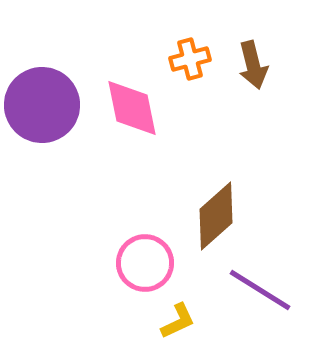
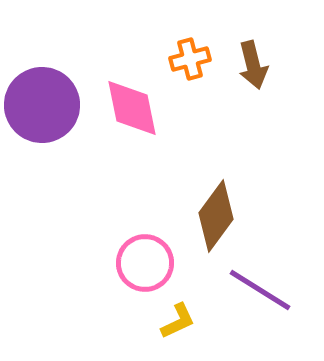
brown diamond: rotated 12 degrees counterclockwise
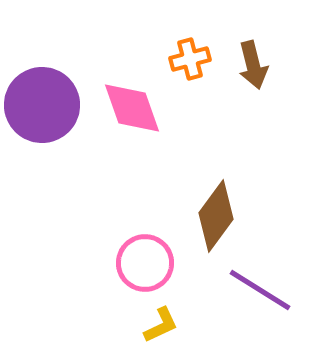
pink diamond: rotated 8 degrees counterclockwise
yellow L-shape: moved 17 px left, 4 px down
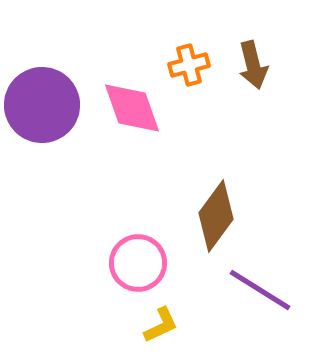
orange cross: moved 1 px left, 6 px down
pink circle: moved 7 px left
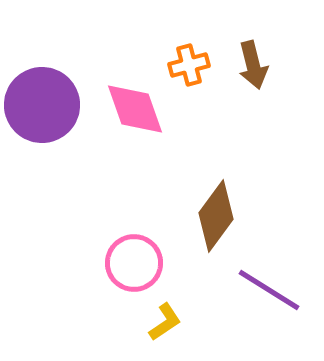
pink diamond: moved 3 px right, 1 px down
pink circle: moved 4 px left
purple line: moved 9 px right
yellow L-shape: moved 4 px right, 3 px up; rotated 9 degrees counterclockwise
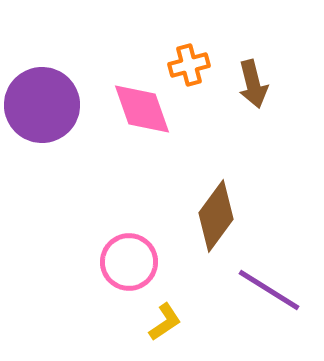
brown arrow: moved 19 px down
pink diamond: moved 7 px right
pink circle: moved 5 px left, 1 px up
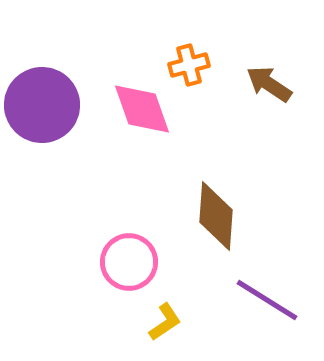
brown arrow: moved 16 px right; rotated 138 degrees clockwise
brown diamond: rotated 32 degrees counterclockwise
purple line: moved 2 px left, 10 px down
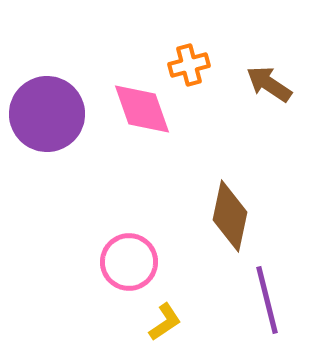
purple circle: moved 5 px right, 9 px down
brown diamond: moved 14 px right; rotated 8 degrees clockwise
purple line: rotated 44 degrees clockwise
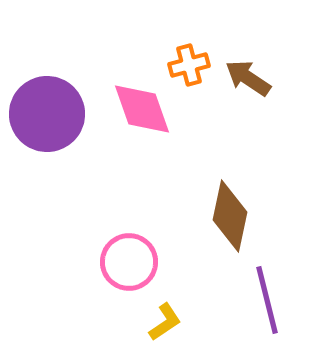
brown arrow: moved 21 px left, 6 px up
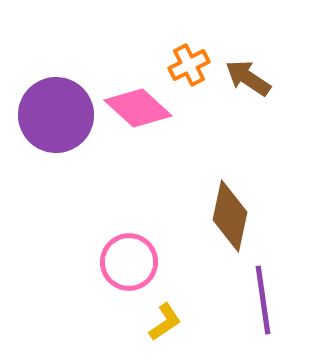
orange cross: rotated 12 degrees counterclockwise
pink diamond: moved 4 px left, 1 px up; rotated 28 degrees counterclockwise
purple circle: moved 9 px right, 1 px down
purple line: moved 4 px left; rotated 6 degrees clockwise
